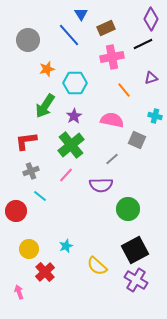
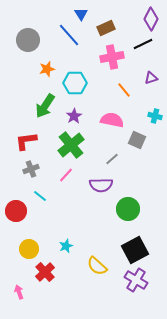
gray cross: moved 2 px up
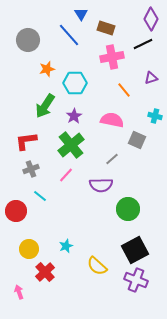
brown rectangle: rotated 42 degrees clockwise
purple cross: rotated 10 degrees counterclockwise
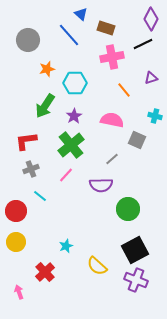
blue triangle: rotated 16 degrees counterclockwise
yellow circle: moved 13 px left, 7 px up
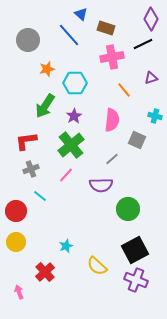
pink semicircle: rotated 85 degrees clockwise
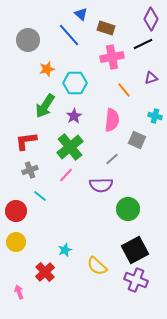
green cross: moved 1 px left, 2 px down
gray cross: moved 1 px left, 1 px down
cyan star: moved 1 px left, 4 px down
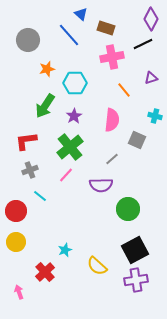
purple cross: rotated 30 degrees counterclockwise
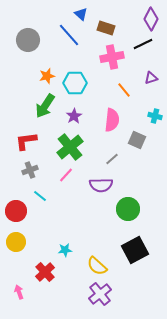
orange star: moved 7 px down
cyan star: rotated 16 degrees clockwise
purple cross: moved 36 px left, 14 px down; rotated 30 degrees counterclockwise
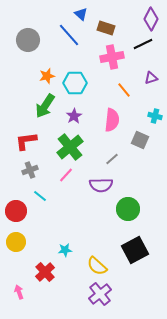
gray square: moved 3 px right
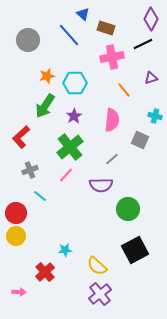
blue triangle: moved 2 px right
red L-shape: moved 5 px left, 4 px up; rotated 35 degrees counterclockwise
red circle: moved 2 px down
yellow circle: moved 6 px up
pink arrow: rotated 112 degrees clockwise
